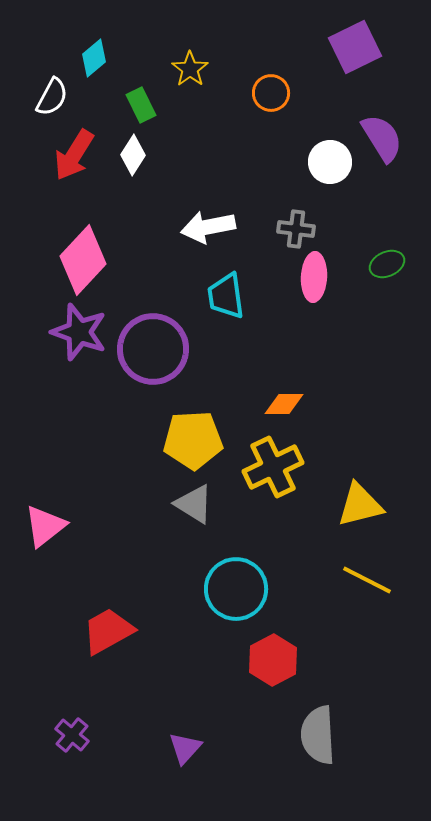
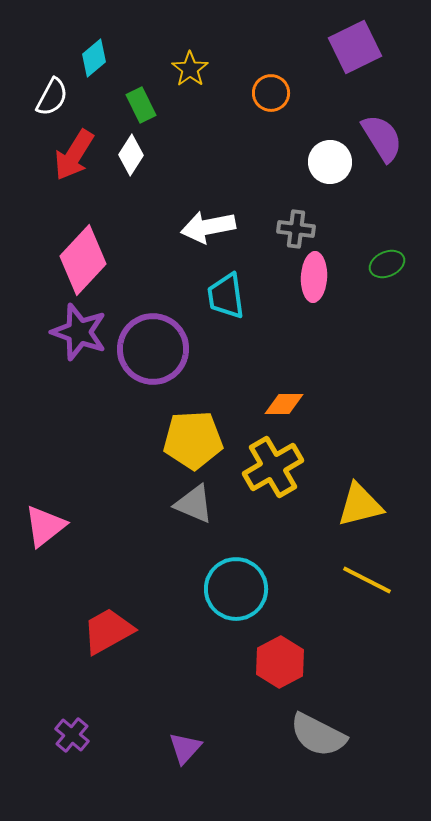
white diamond: moved 2 px left
yellow cross: rotated 4 degrees counterclockwise
gray triangle: rotated 9 degrees counterclockwise
red hexagon: moved 7 px right, 2 px down
gray semicircle: rotated 60 degrees counterclockwise
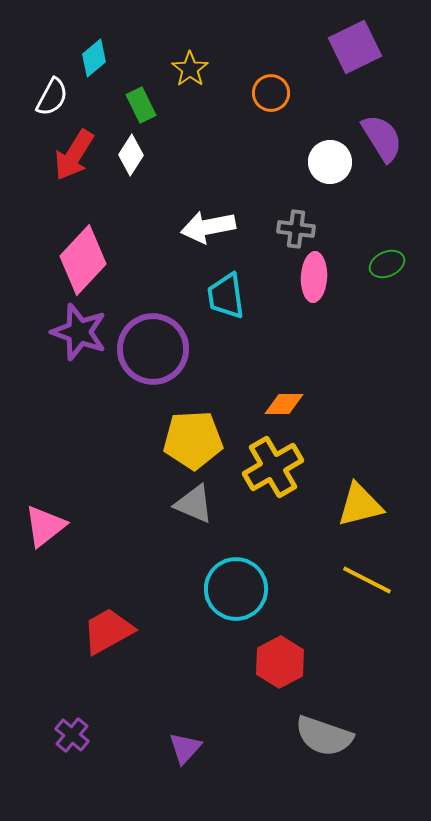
gray semicircle: moved 6 px right, 1 px down; rotated 8 degrees counterclockwise
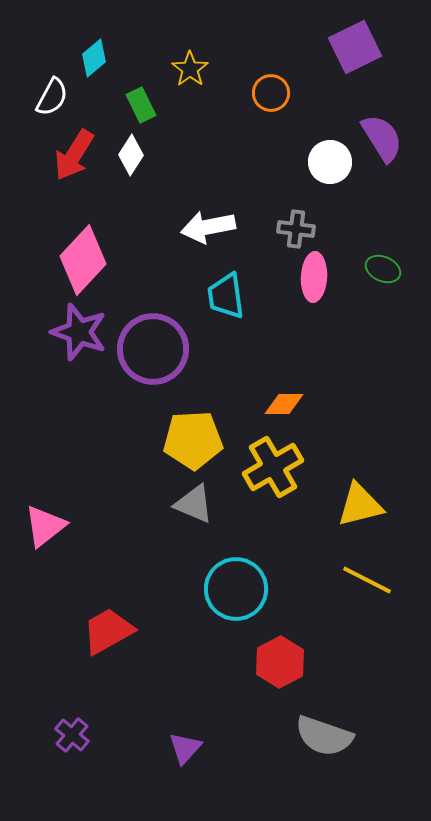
green ellipse: moved 4 px left, 5 px down; rotated 48 degrees clockwise
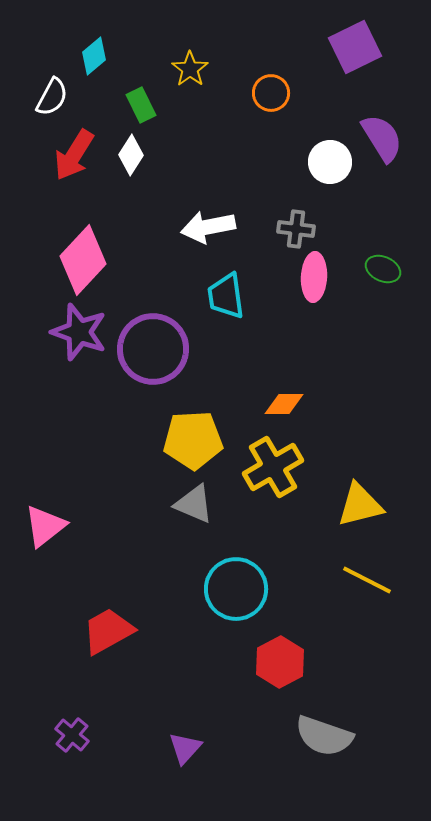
cyan diamond: moved 2 px up
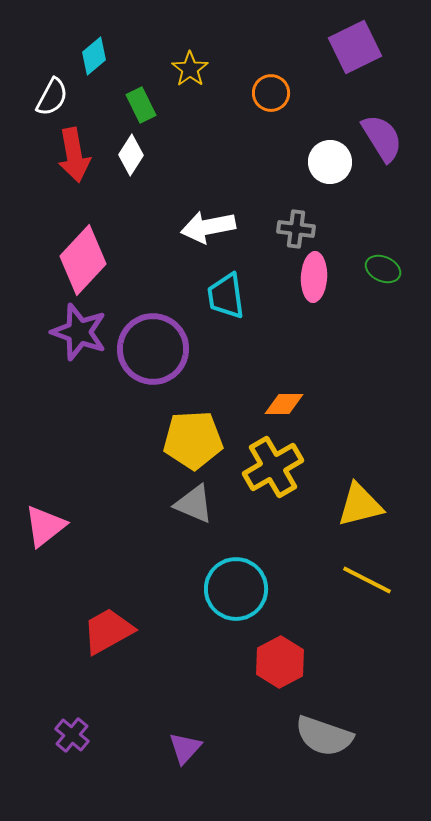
red arrow: rotated 42 degrees counterclockwise
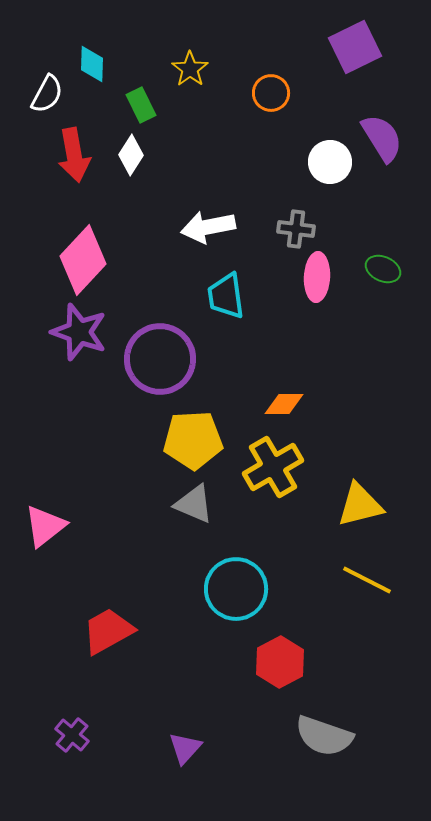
cyan diamond: moved 2 px left, 8 px down; rotated 48 degrees counterclockwise
white semicircle: moved 5 px left, 3 px up
pink ellipse: moved 3 px right
purple circle: moved 7 px right, 10 px down
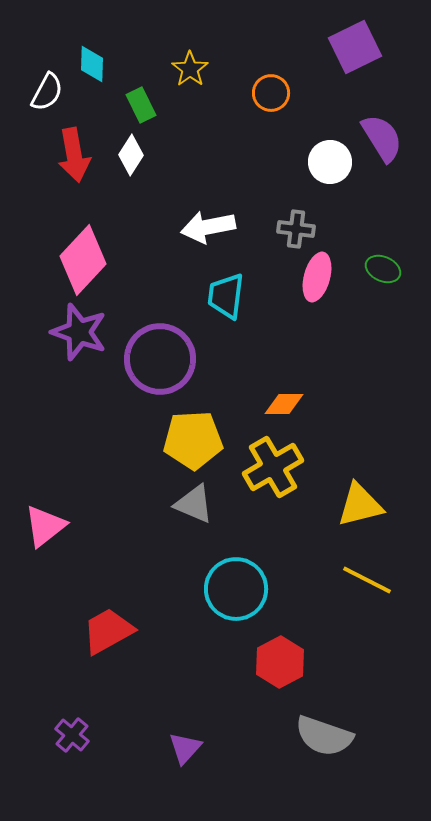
white semicircle: moved 2 px up
pink ellipse: rotated 12 degrees clockwise
cyan trapezoid: rotated 15 degrees clockwise
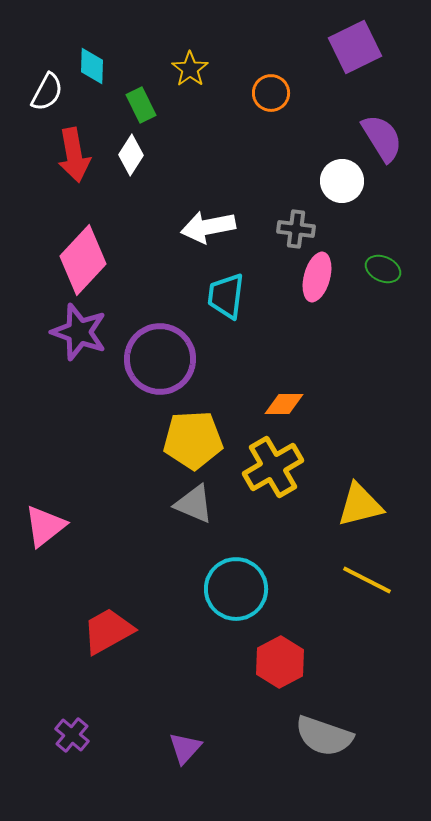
cyan diamond: moved 2 px down
white circle: moved 12 px right, 19 px down
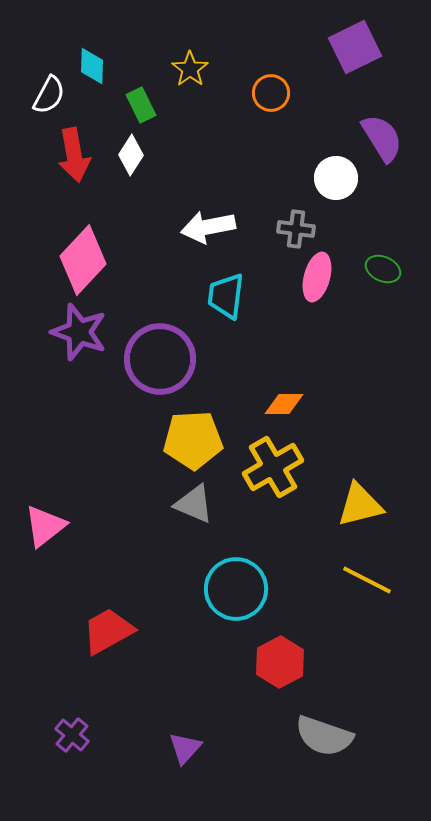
white semicircle: moved 2 px right, 3 px down
white circle: moved 6 px left, 3 px up
